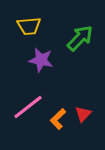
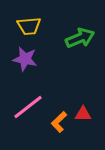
green arrow: rotated 24 degrees clockwise
purple star: moved 16 px left, 1 px up
red triangle: rotated 48 degrees clockwise
orange L-shape: moved 1 px right, 3 px down
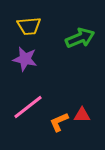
red triangle: moved 1 px left, 1 px down
orange L-shape: rotated 20 degrees clockwise
